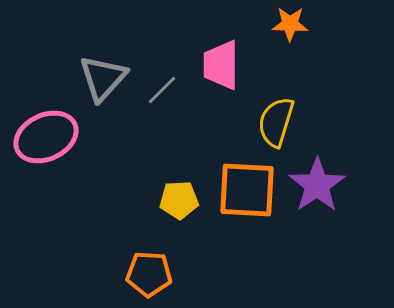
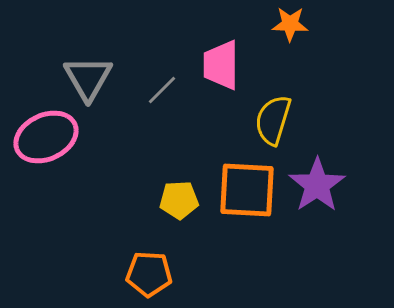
gray triangle: moved 15 px left; rotated 12 degrees counterclockwise
yellow semicircle: moved 3 px left, 2 px up
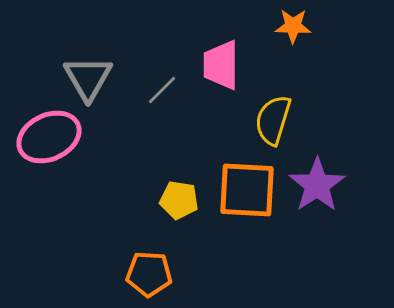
orange star: moved 3 px right, 2 px down
pink ellipse: moved 3 px right
yellow pentagon: rotated 12 degrees clockwise
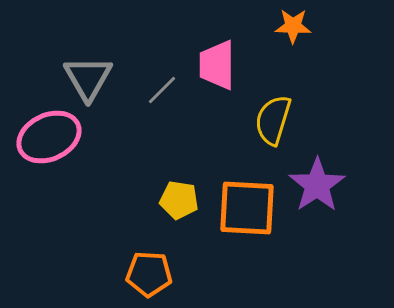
pink trapezoid: moved 4 px left
orange square: moved 18 px down
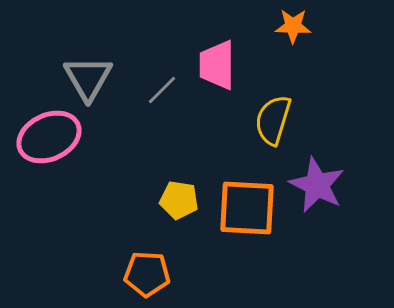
purple star: rotated 12 degrees counterclockwise
orange pentagon: moved 2 px left
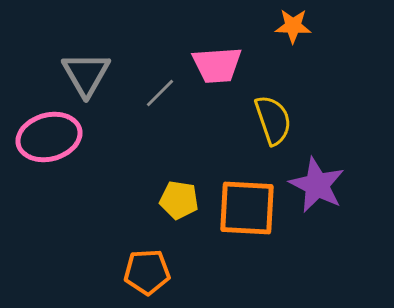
pink trapezoid: rotated 94 degrees counterclockwise
gray triangle: moved 2 px left, 4 px up
gray line: moved 2 px left, 3 px down
yellow semicircle: rotated 144 degrees clockwise
pink ellipse: rotated 10 degrees clockwise
orange pentagon: moved 2 px up; rotated 6 degrees counterclockwise
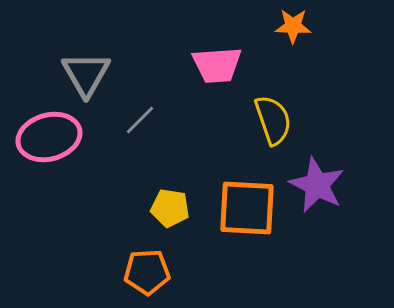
gray line: moved 20 px left, 27 px down
yellow pentagon: moved 9 px left, 8 px down
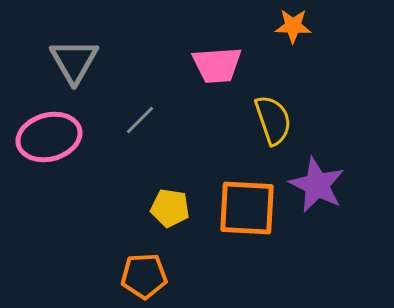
gray triangle: moved 12 px left, 13 px up
orange pentagon: moved 3 px left, 4 px down
